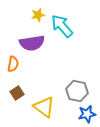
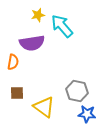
orange semicircle: moved 2 px up
brown square: rotated 32 degrees clockwise
blue star: rotated 18 degrees clockwise
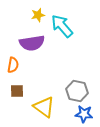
orange semicircle: moved 3 px down
brown square: moved 2 px up
blue star: moved 3 px left
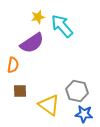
yellow star: moved 2 px down
purple semicircle: rotated 25 degrees counterclockwise
brown square: moved 3 px right
yellow triangle: moved 5 px right, 2 px up
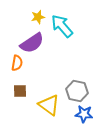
orange semicircle: moved 4 px right, 2 px up
